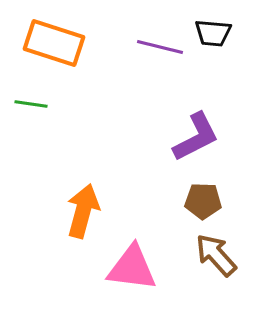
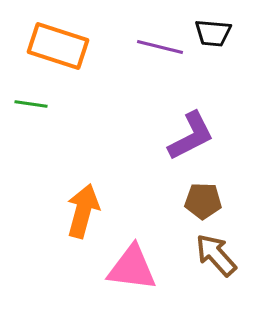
orange rectangle: moved 4 px right, 3 px down
purple L-shape: moved 5 px left, 1 px up
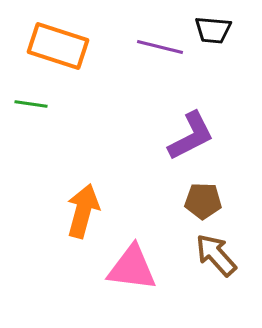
black trapezoid: moved 3 px up
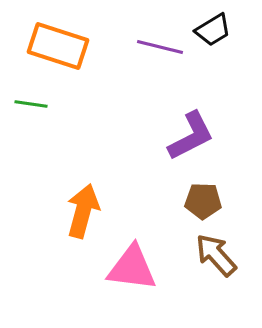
black trapezoid: rotated 36 degrees counterclockwise
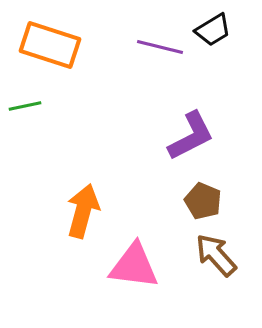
orange rectangle: moved 8 px left, 1 px up
green line: moved 6 px left, 2 px down; rotated 20 degrees counterclockwise
brown pentagon: rotated 21 degrees clockwise
pink triangle: moved 2 px right, 2 px up
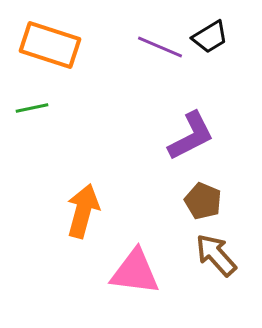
black trapezoid: moved 3 px left, 7 px down
purple line: rotated 9 degrees clockwise
green line: moved 7 px right, 2 px down
pink triangle: moved 1 px right, 6 px down
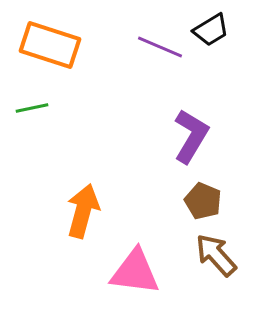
black trapezoid: moved 1 px right, 7 px up
purple L-shape: rotated 32 degrees counterclockwise
